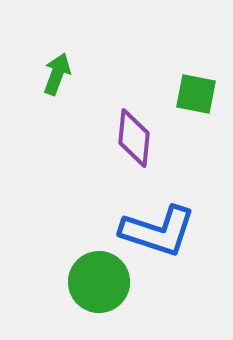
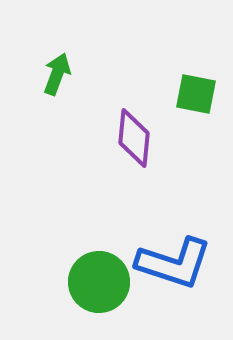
blue L-shape: moved 16 px right, 32 px down
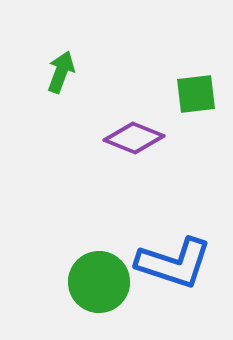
green arrow: moved 4 px right, 2 px up
green square: rotated 18 degrees counterclockwise
purple diamond: rotated 74 degrees counterclockwise
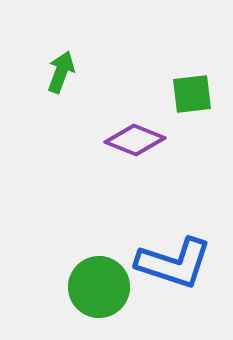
green square: moved 4 px left
purple diamond: moved 1 px right, 2 px down
green circle: moved 5 px down
